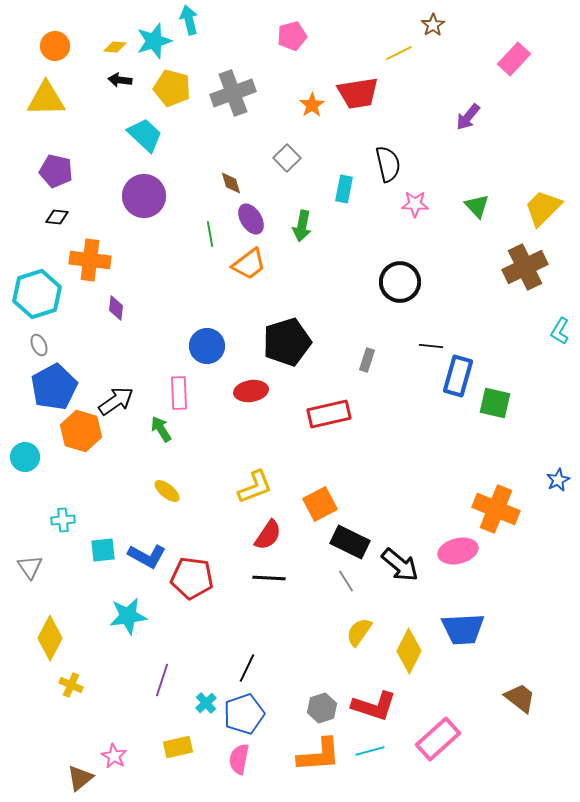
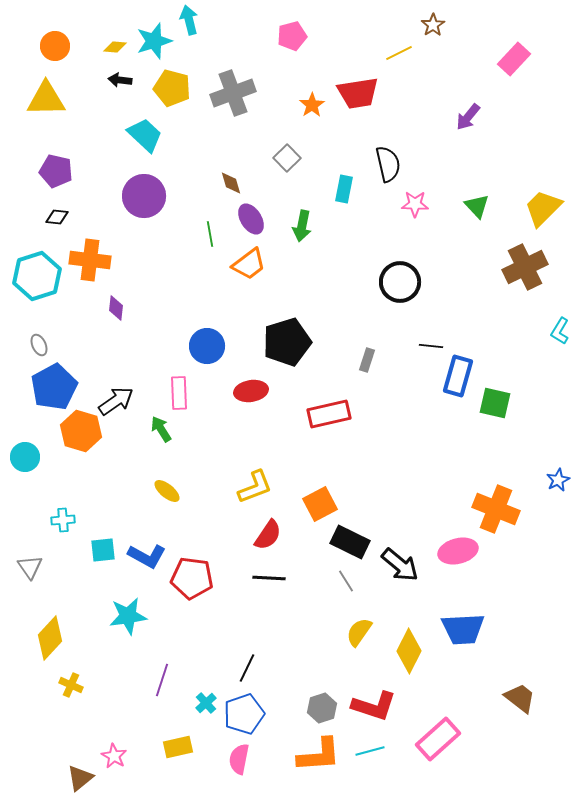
cyan hexagon at (37, 294): moved 18 px up
yellow diamond at (50, 638): rotated 15 degrees clockwise
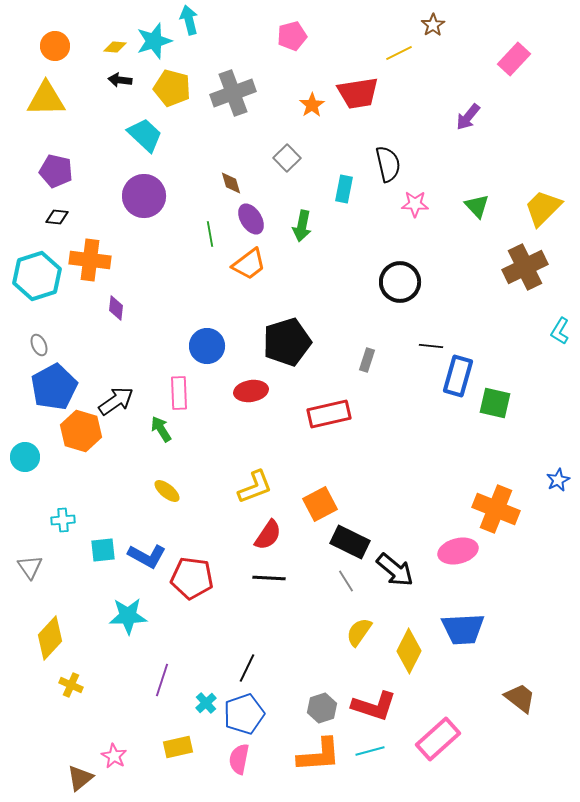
black arrow at (400, 565): moved 5 px left, 5 px down
cyan star at (128, 616): rotated 6 degrees clockwise
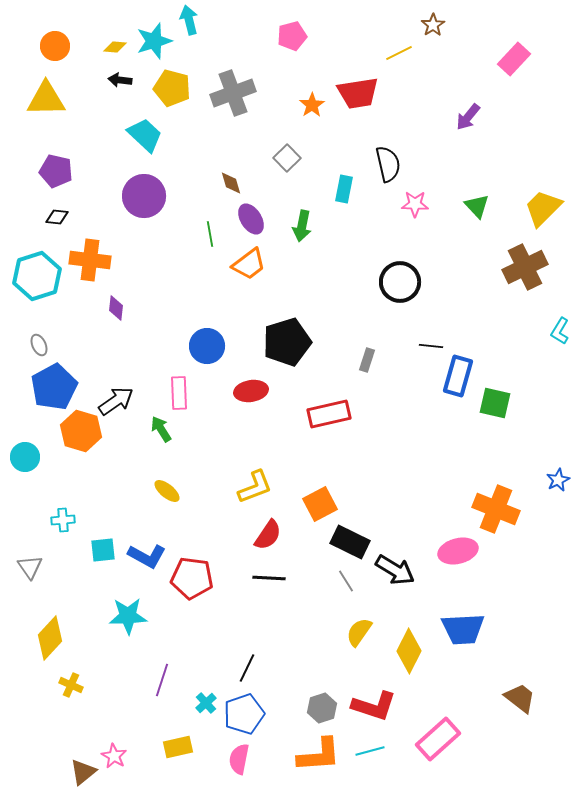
black arrow at (395, 570): rotated 9 degrees counterclockwise
brown triangle at (80, 778): moved 3 px right, 6 px up
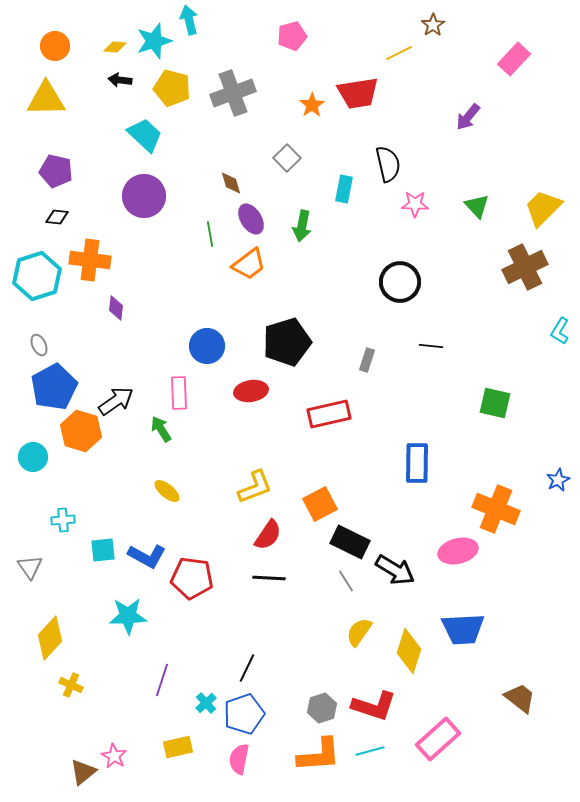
blue rectangle at (458, 376): moved 41 px left, 87 px down; rotated 15 degrees counterclockwise
cyan circle at (25, 457): moved 8 px right
yellow diamond at (409, 651): rotated 9 degrees counterclockwise
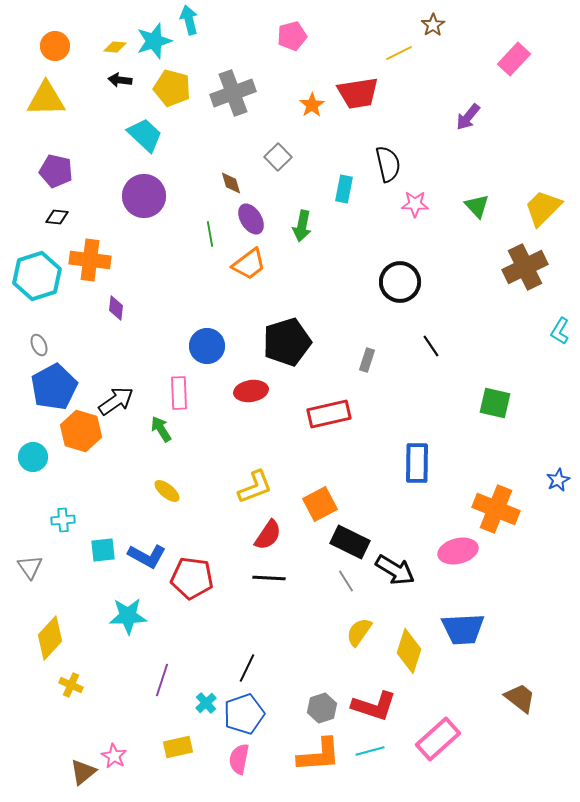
gray square at (287, 158): moved 9 px left, 1 px up
black line at (431, 346): rotated 50 degrees clockwise
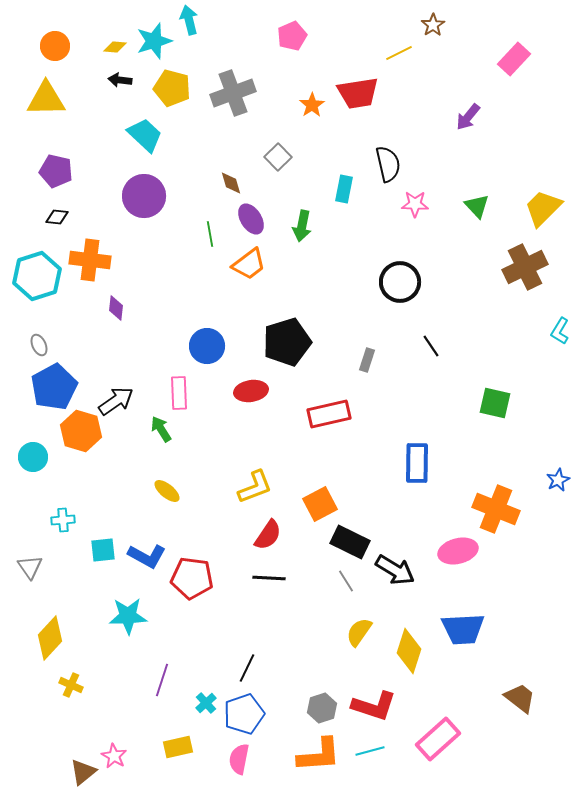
pink pentagon at (292, 36): rotated 8 degrees counterclockwise
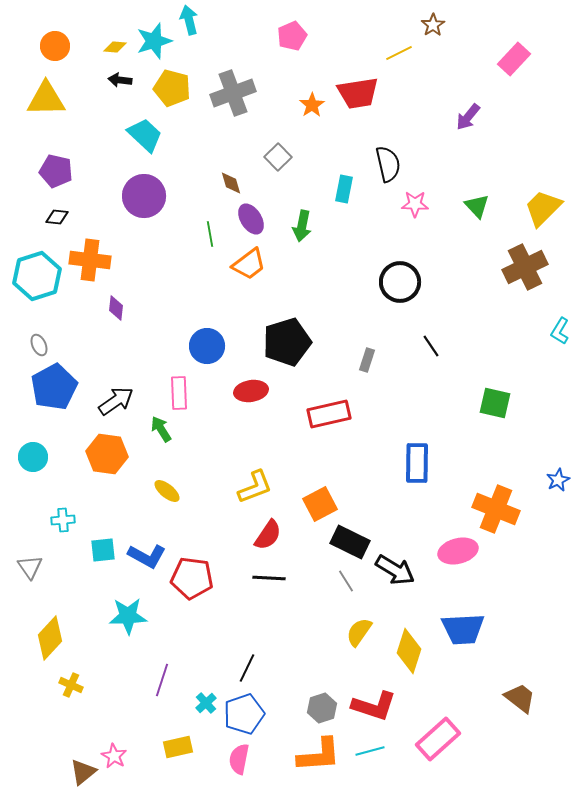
orange hexagon at (81, 431): moved 26 px right, 23 px down; rotated 9 degrees counterclockwise
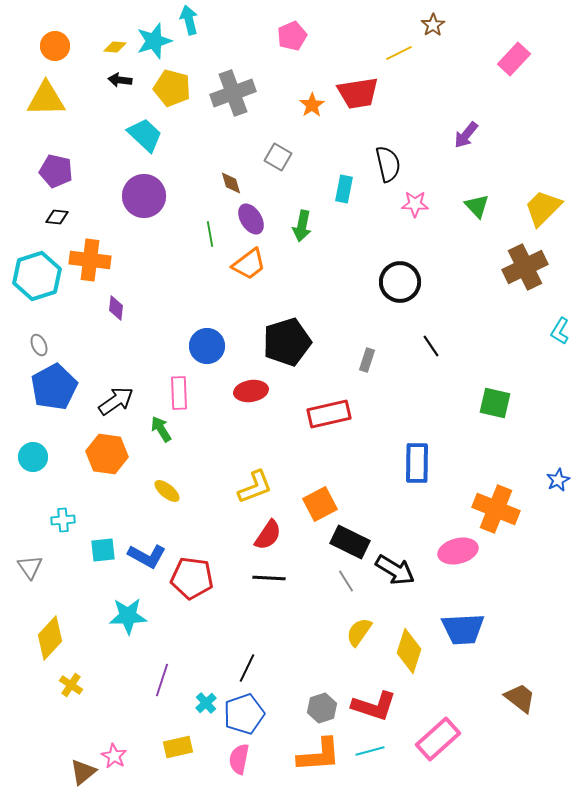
purple arrow at (468, 117): moved 2 px left, 18 px down
gray square at (278, 157): rotated 16 degrees counterclockwise
yellow cross at (71, 685): rotated 10 degrees clockwise
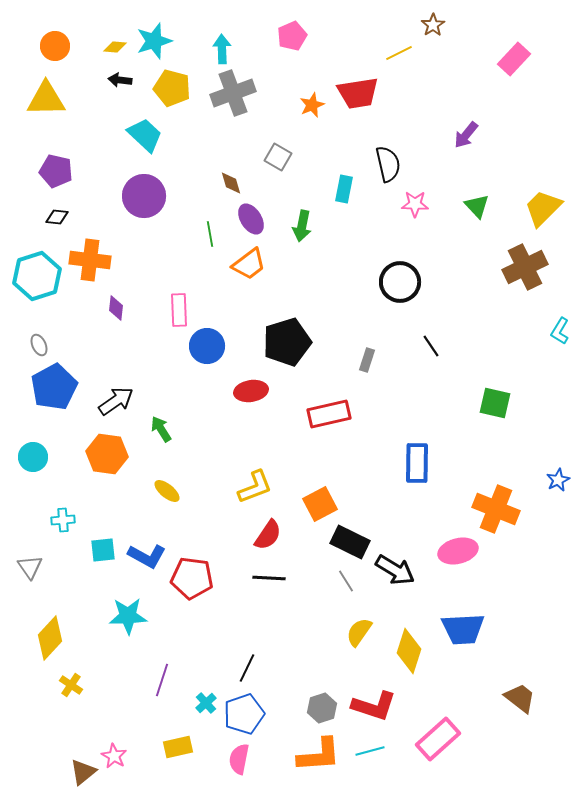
cyan arrow at (189, 20): moved 33 px right, 29 px down; rotated 12 degrees clockwise
orange star at (312, 105): rotated 10 degrees clockwise
pink rectangle at (179, 393): moved 83 px up
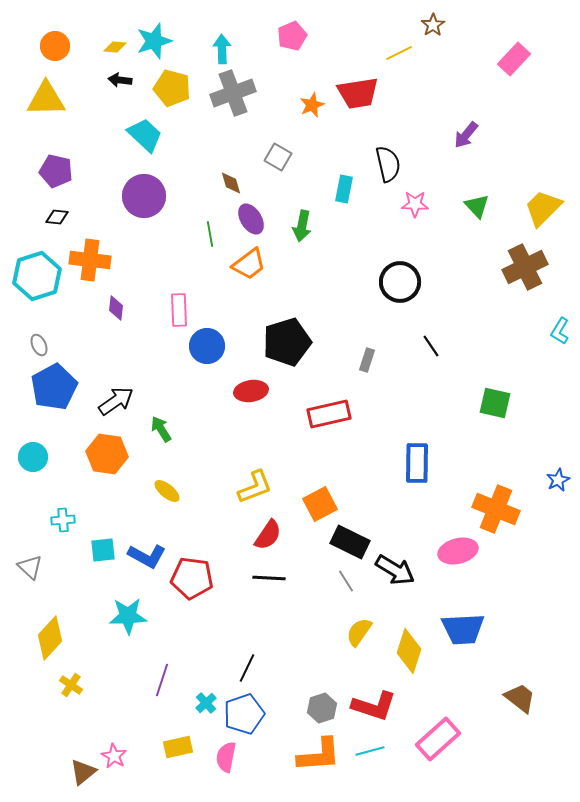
gray triangle at (30, 567): rotated 12 degrees counterclockwise
pink semicircle at (239, 759): moved 13 px left, 2 px up
